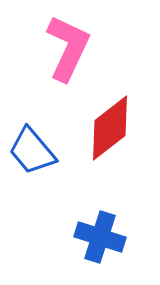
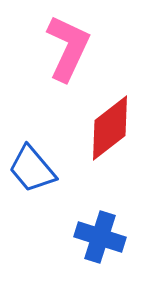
blue trapezoid: moved 18 px down
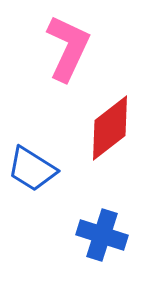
blue trapezoid: rotated 18 degrees counterclockwise
blue cross: moved 2 px right, 2 px up
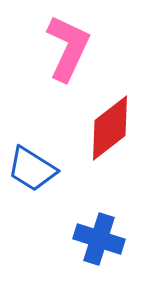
blue cross: moved 3 px left, 4 px down
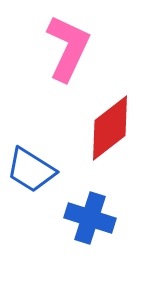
blue trapezoid: moved 1 px left, 1 px down
blue cross: moved 9 px left, 21 px up
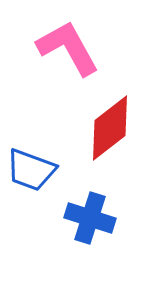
pink L-shape: rotated 54 degrees counterclockwise
blue trapezoid: rotated 12 degrees counterclockwise
